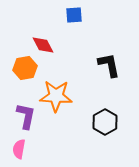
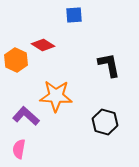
red diamond: rotated 30 degrees counterclockwise
orange hexagon: moved 9 px left, 8 px up; rotated 25 degrees counterclockwise
purple L-shape: rotated 60 degrees counterclockwise
black hexagon: rotated 15 degrees counterclockwise
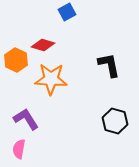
blue square: moved 7 px left, 3 px up; rotated 24 degrees counterclockwise
red diamond: rotated 15 degrees counterclockwise
orange star: moved 5 px left, 17 px up
purple L-shape: moved 3 px down; rotated 16 degrees clockwise
black hexagon: moved 10 px right, 1 px up
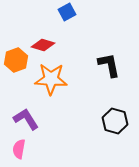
orange hexagon: rotated 15 degrees clockwise
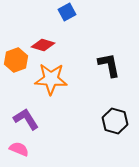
pink semicircle: rotated 102 degrees clockwise
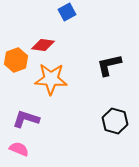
red diamond: rotated 10 degrees counterclockwise
black L-shape: rotated 92 degrees counterclockwise
purple L-shape: rotated 40 degrees counterclockwise
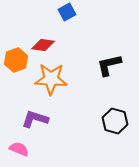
purple L-shape: moved 9 px right
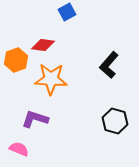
black L-shape: rotated 36 degrees counterclockwise
